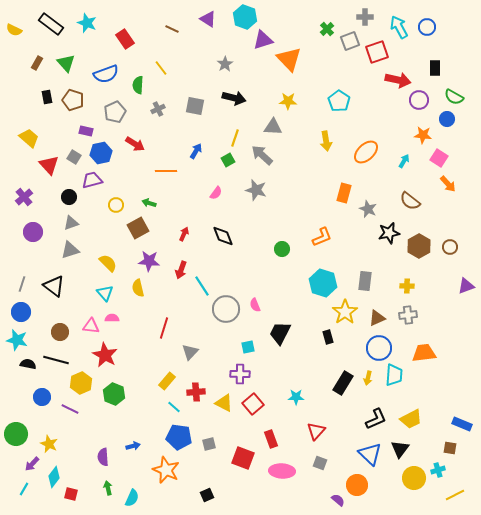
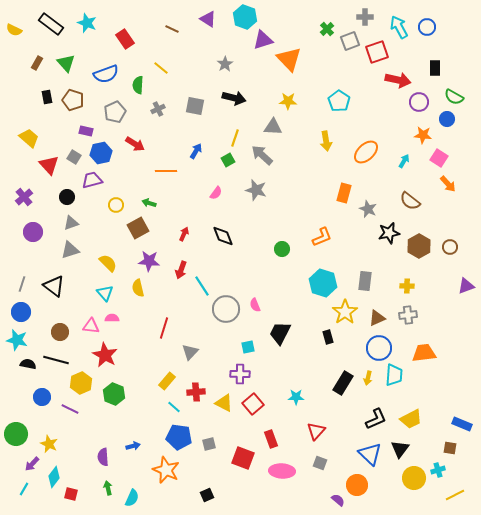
yellow line at (161, 68): rotated 14 degrees counterclockwise
purple circle at (419, 100): moved 2 px down
black circle at (69, 197): moved 2 px left
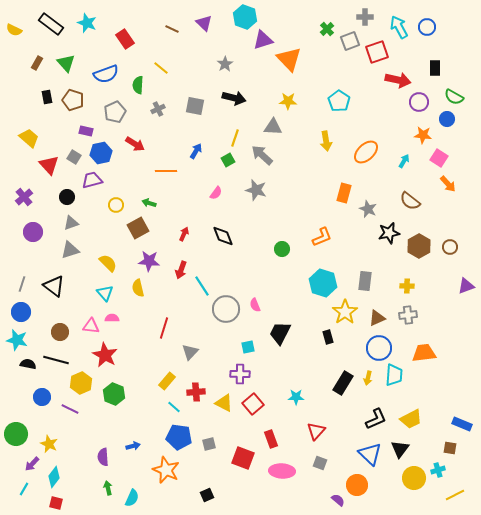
purple triangle at (208, 19): moved 4 px left, 4 px down; rotated 12 degrees clockwise
red square at (71, 494): moved 15 px left, 9 px down
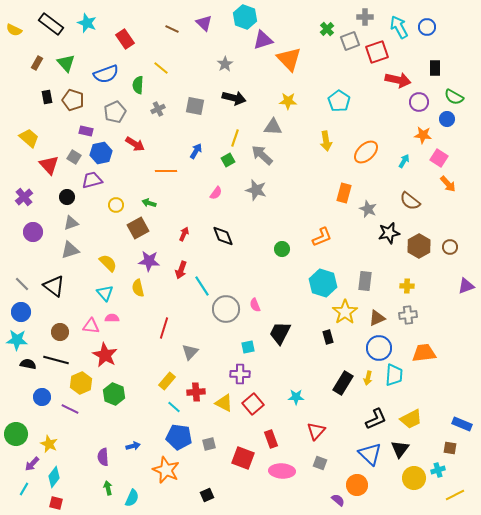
gray line at (22, 284): rotated 63 degrees counterclockwise
cyan star at (17, 340): rotated 10 degrees counterclockwise
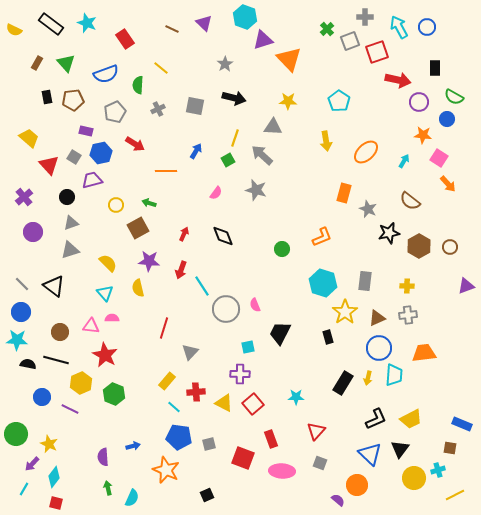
brown pentagon at (73, 100): rotated 25 degrees counterclockwise
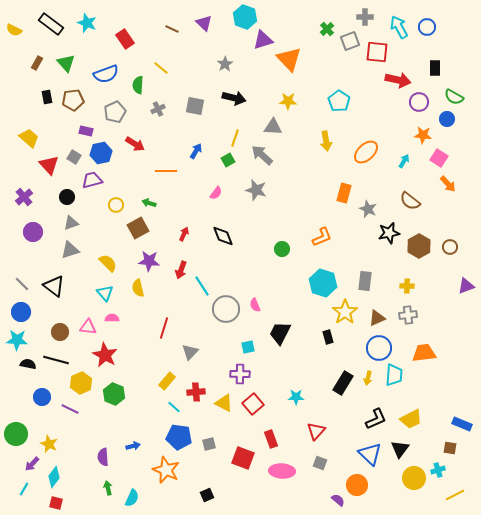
red square at (377, 52): rotated 25 degrees clockwise
pink triangle at (91, 326): moved 3 px left, 1 px down
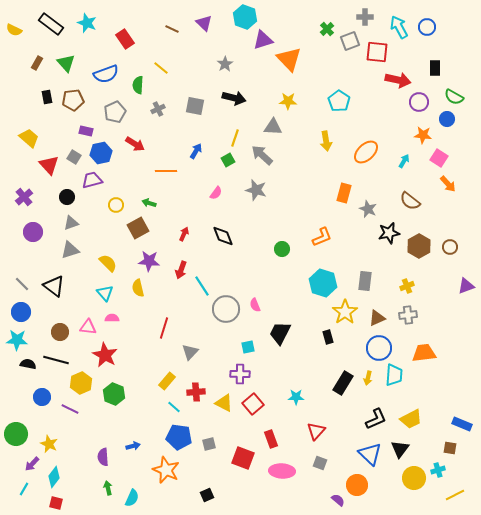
yellow cross at (407, 286): rotated 24 degrees counterclockwise
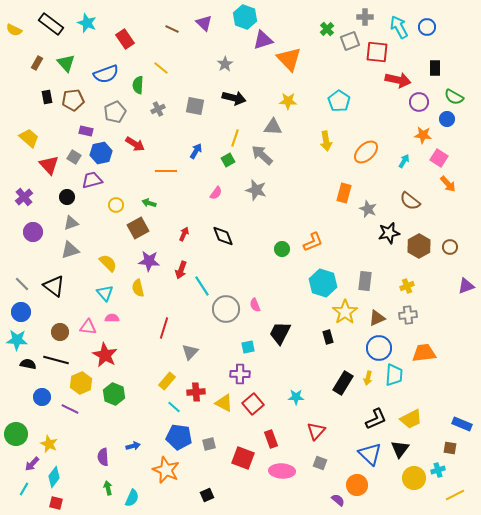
orange L-shape at (322, 237): moved 9 px left, 5 px down
